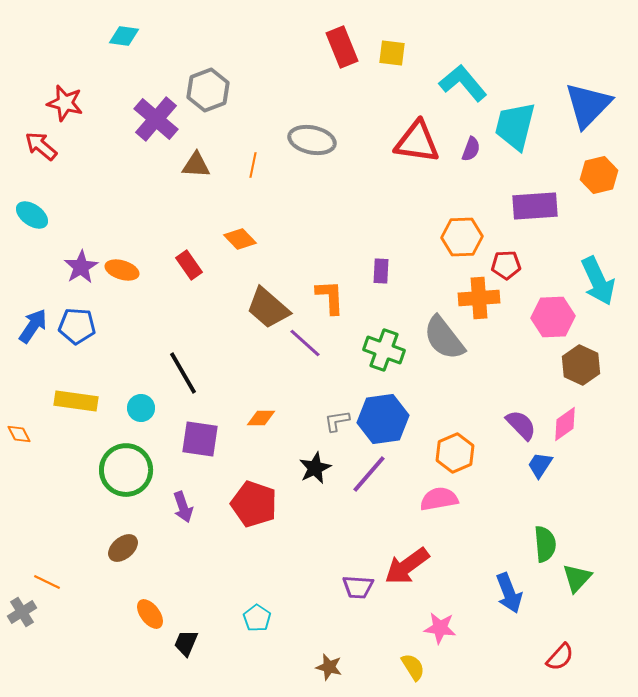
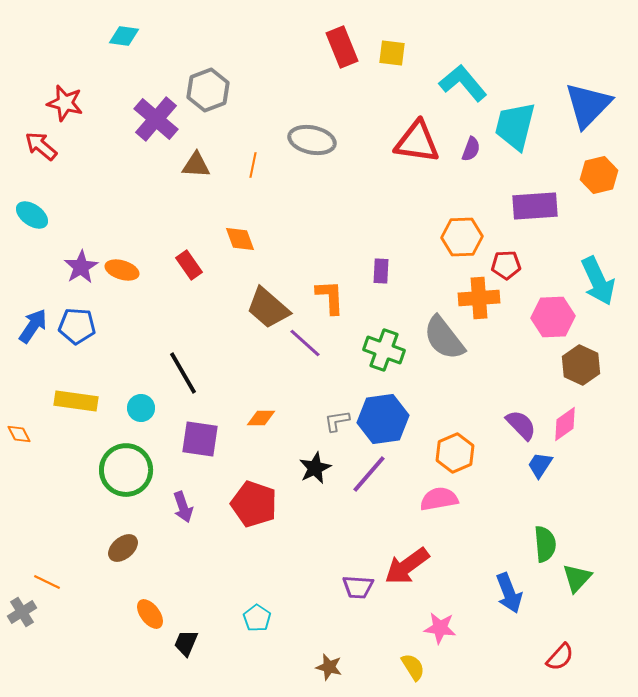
orange diamond at (240, 239): rotated 24 degrees clockwise
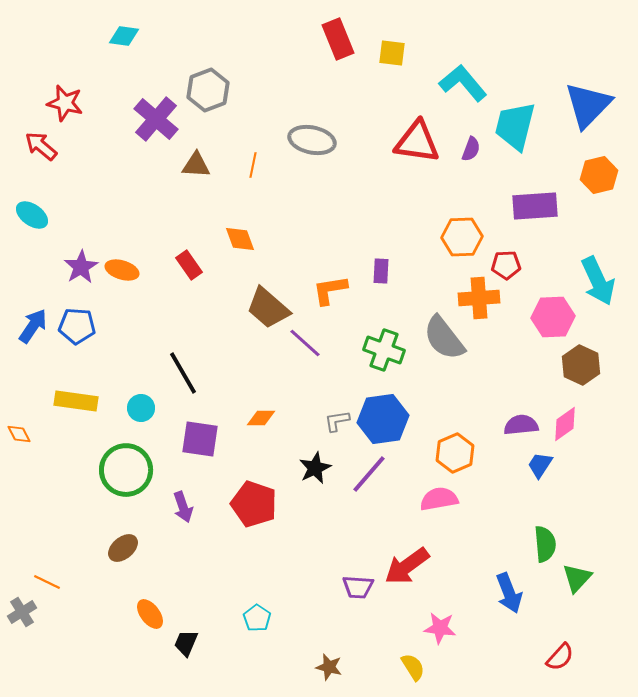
red rectangle at (342, 47): moved 4 px left, 8 px up
orange L-shape at (330, 297): moved 7 px up; rotated 96 degrees counterclockwise
purple semicircle at (521, 425): rotated 52 degrees counterclockwise
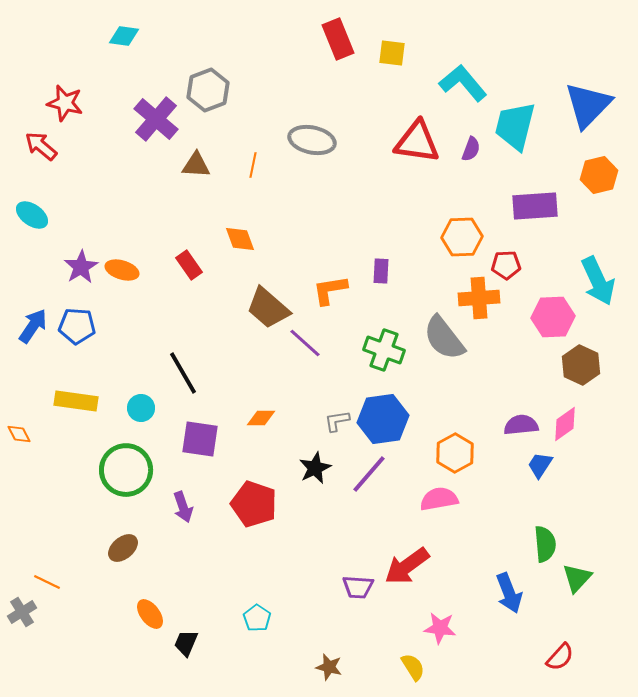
orange hexagon at (455, 453): rotated 6 degrees counterclockwise
